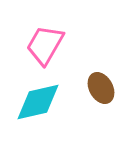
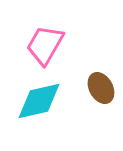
cyan diamond: moved 1 px right, 1 px up
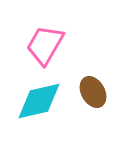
brown ellipse: moved 8 px left, 4 px down
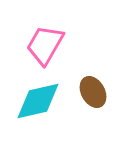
cyan diamond: moved 1 px left
